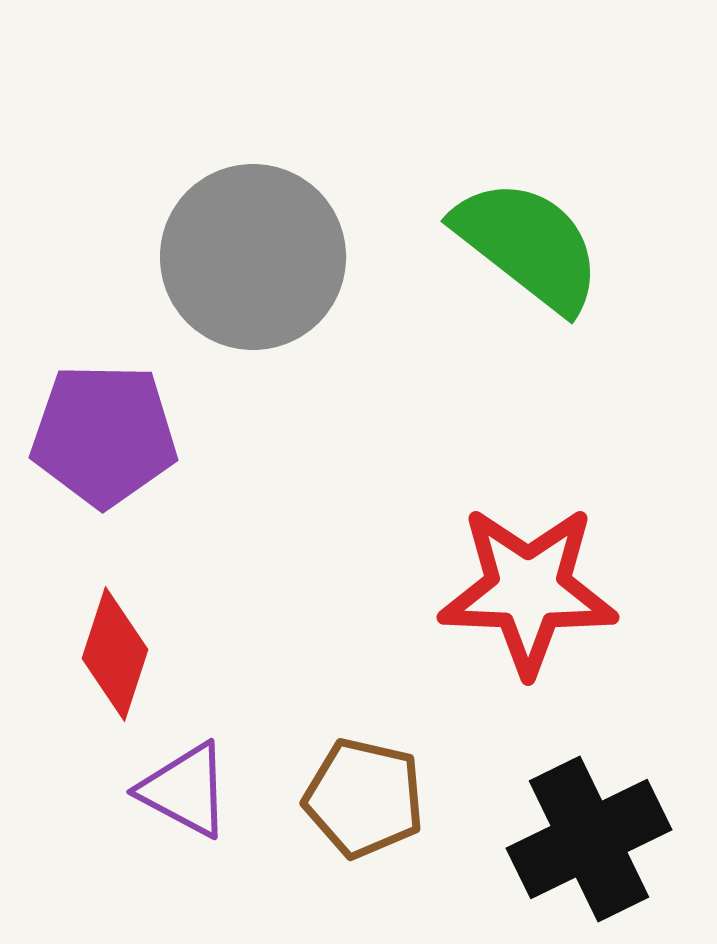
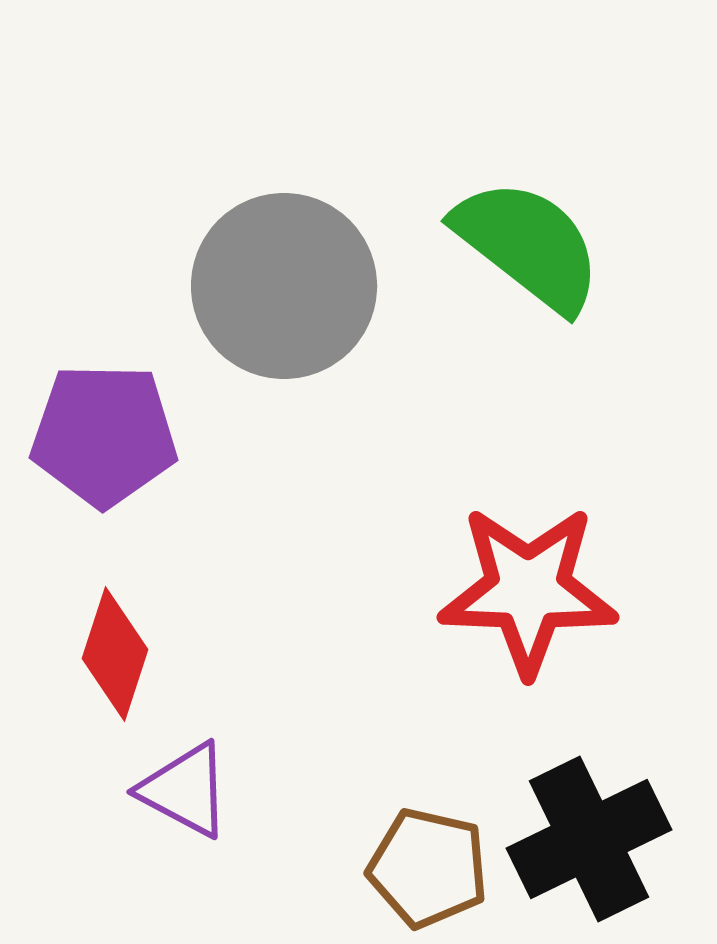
gray circle: moved 31 px right, 29 px down
brown pentagon: moved 64 px right, 70 px down
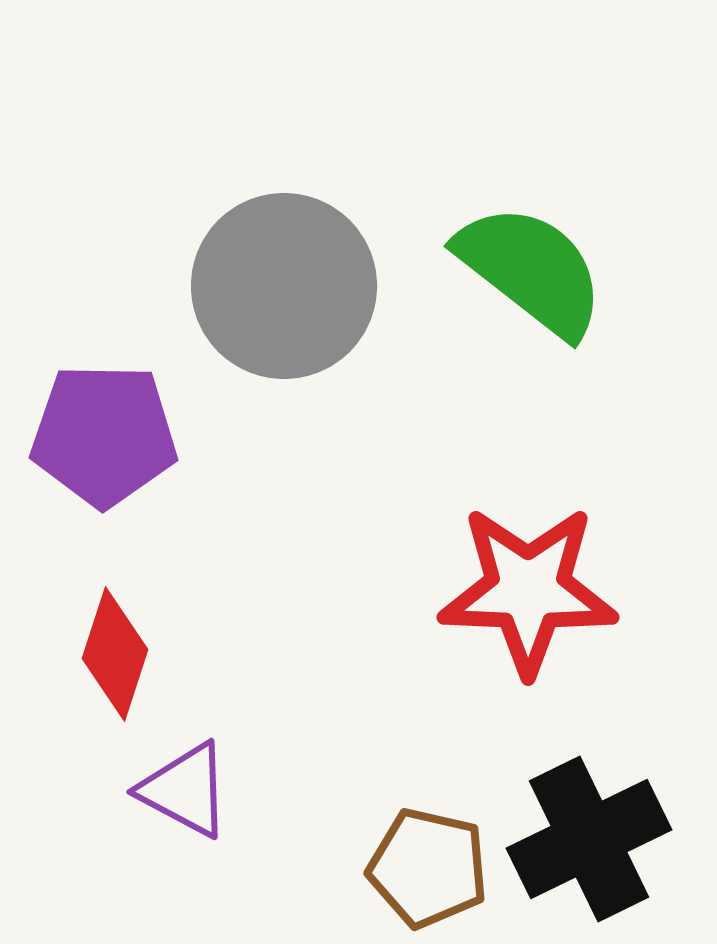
green semicircle: moved 3 px right, 25 px down
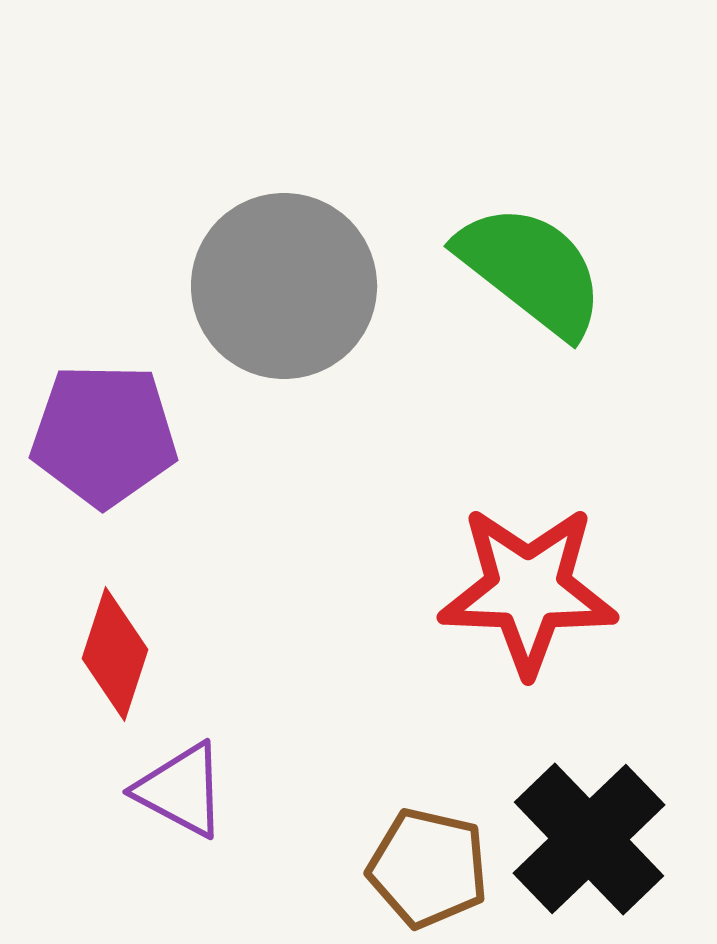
purple triangle: moved 4 px left
black cross: rotated 18 degrees counterclockwise
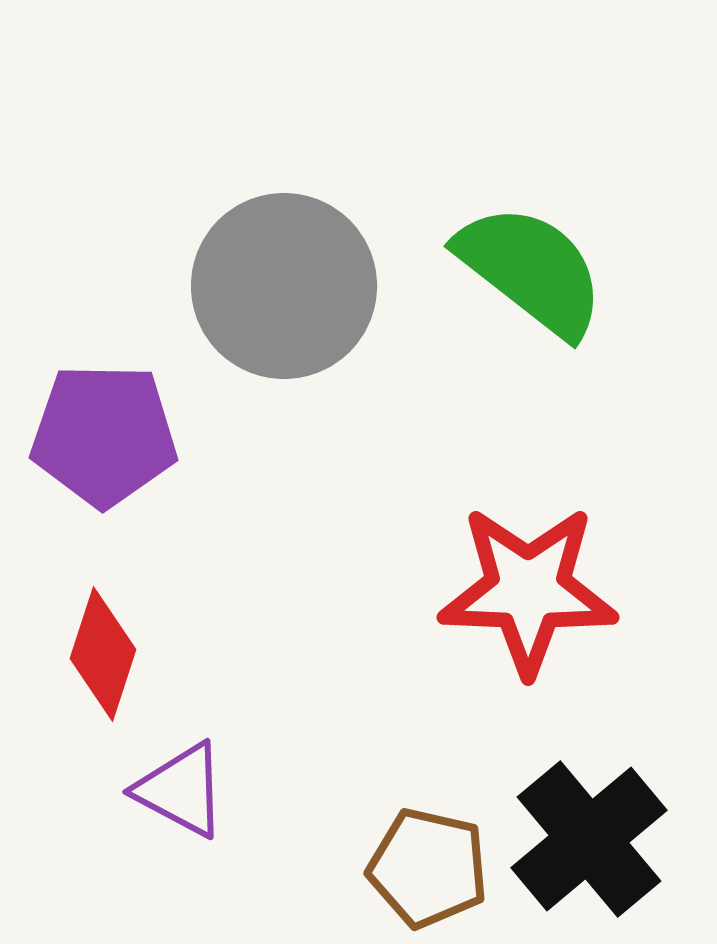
red diamond: moved 12 px left
black cross: rotated 4 degrees clockwise
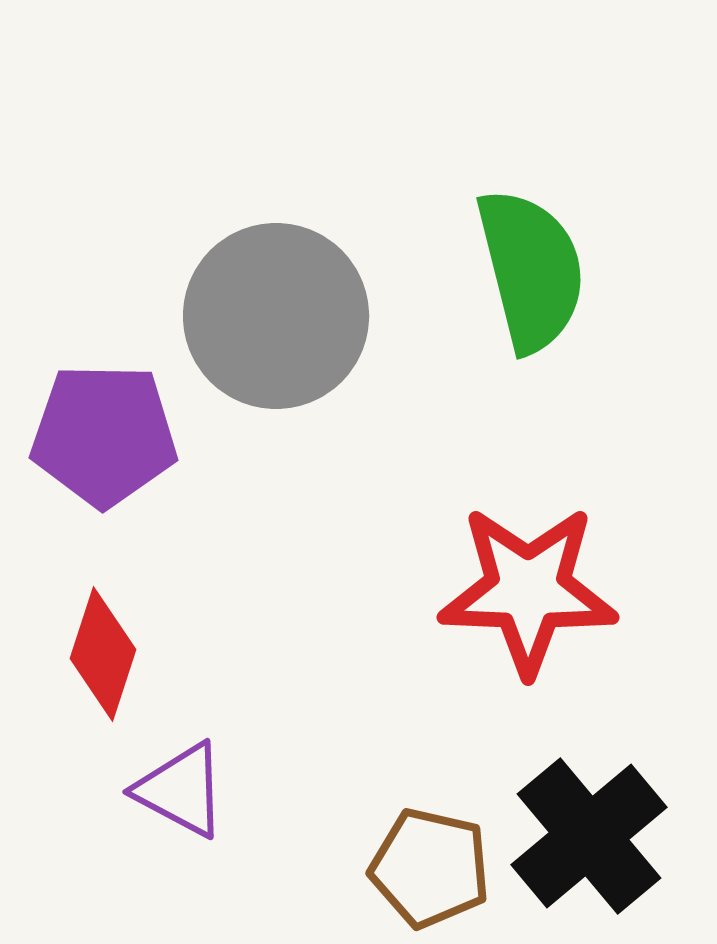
green semicircle: rotated 38 degrees clockwise
gray circle: moved 8 px left, 30 px down
black cross: moved 3 px up
brown pentagon: moved 2 px right
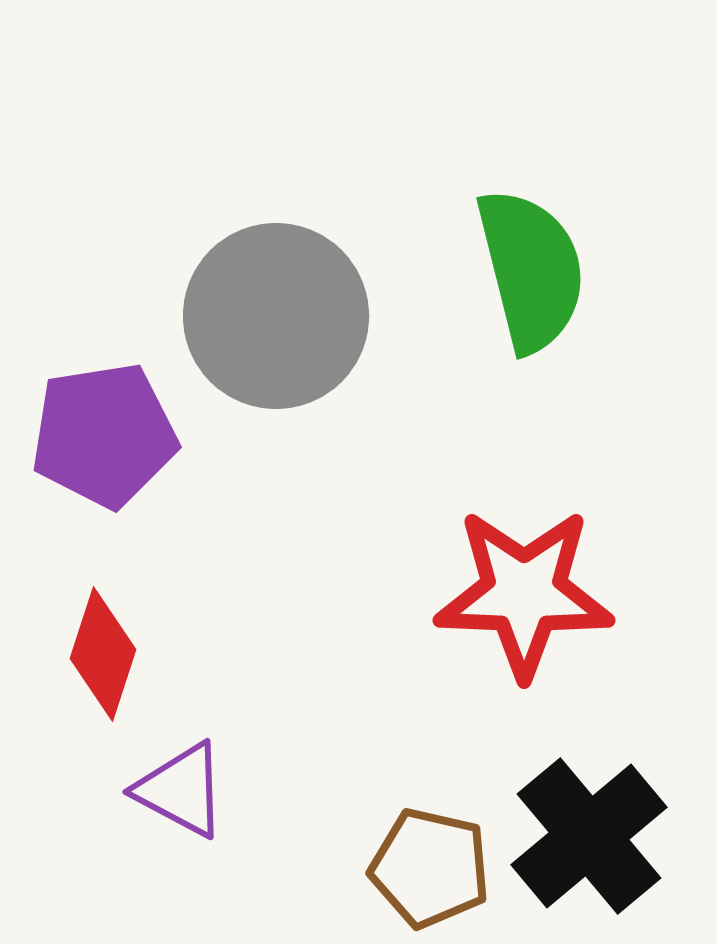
purple pentagon: rotated 10 degrees counterclockwise
red star: moved 4 px left, 3 px down
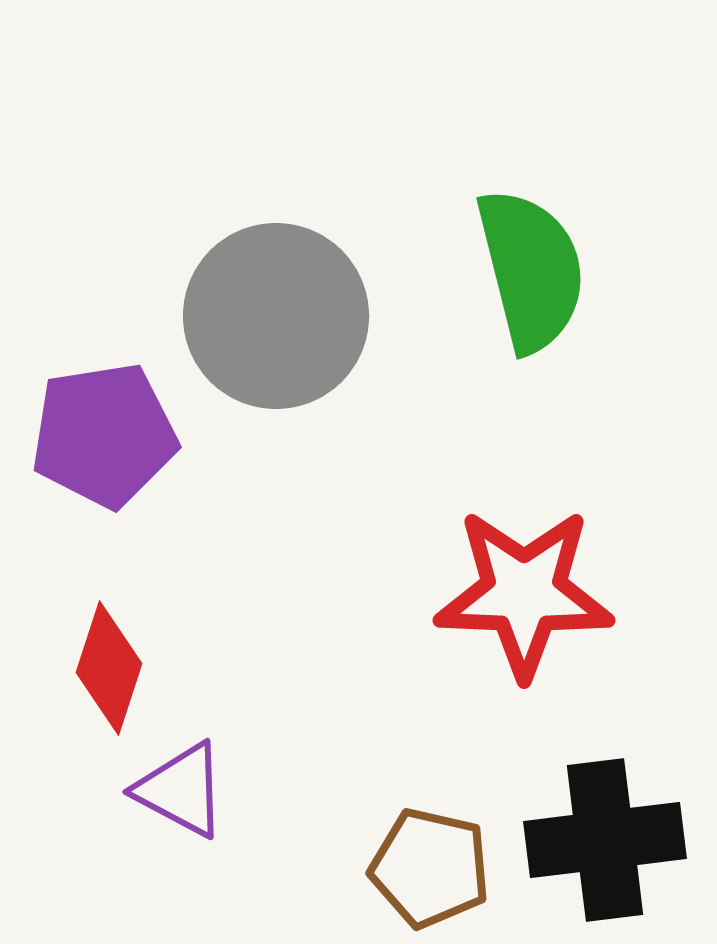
red diamond: moved 6 px right, 14 px down
black cross: moved 16 px right, 4 px down; rotated 33 degrees clockwise
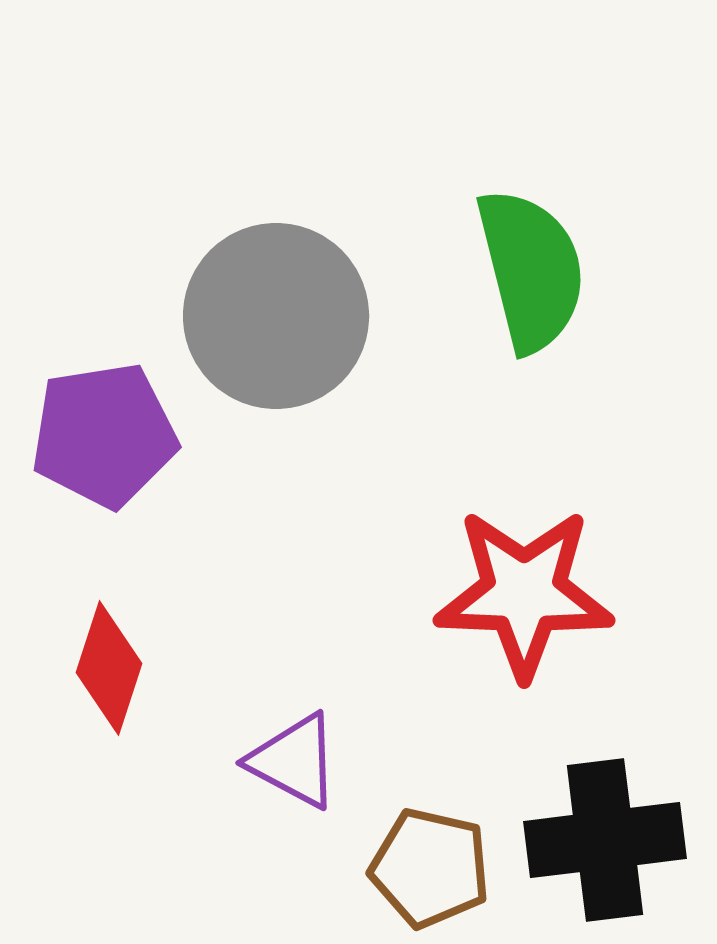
purple triangle: moved 113 px right, 29 px up
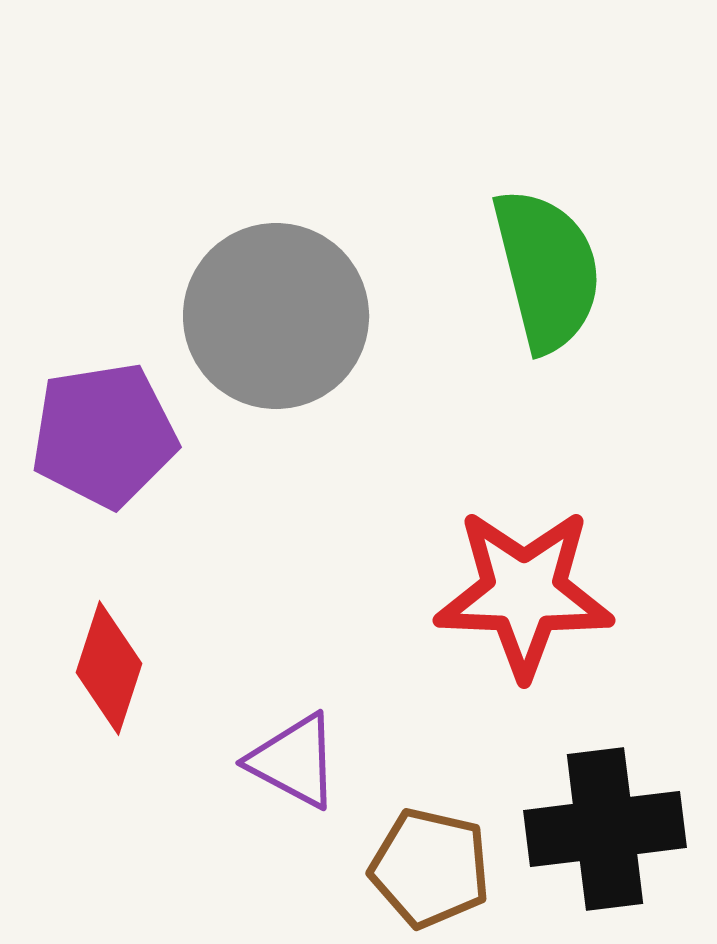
green semicircle: moved 16 px right
black cross: moved 11 px up
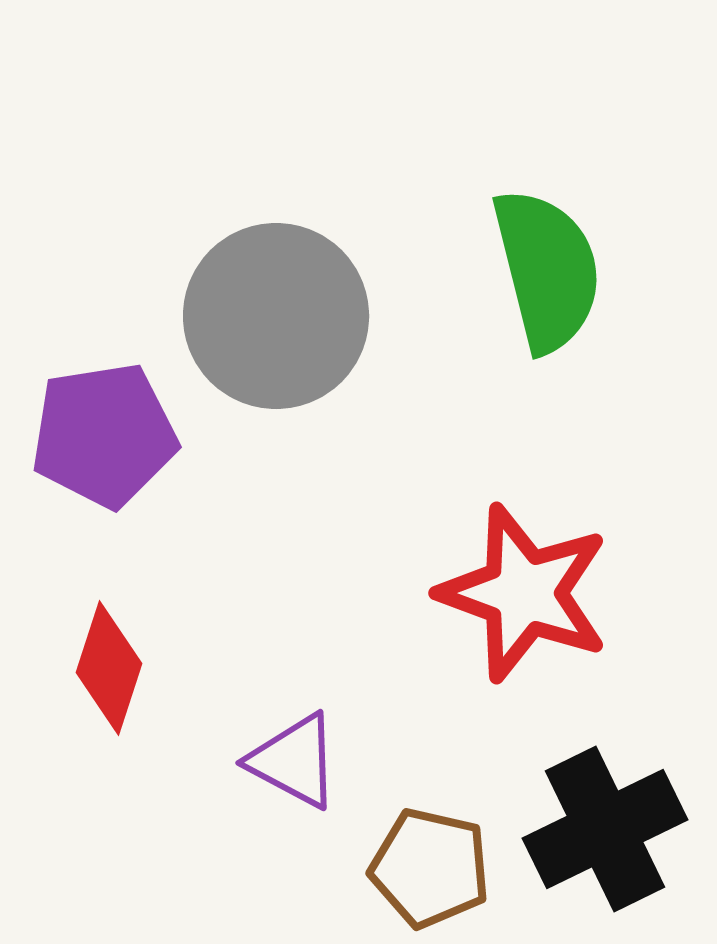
red star: rotated 18 degrees clockwise
black cross: rotated 19 degrees counterclockwise
